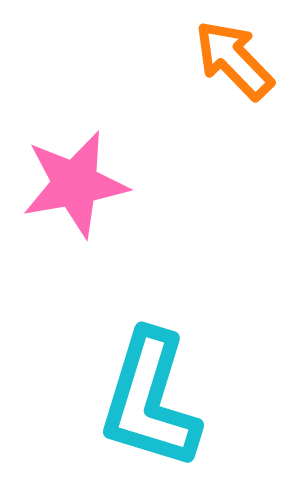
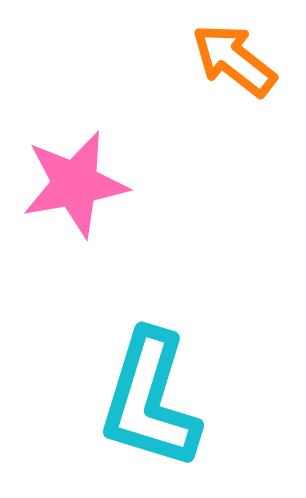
orange arrow: rotated 8 degrees counterclockwise
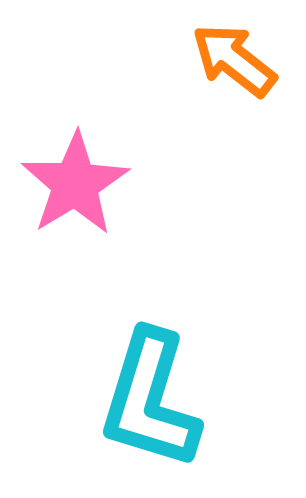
pink star: rotated 21 degrees counterclockwise
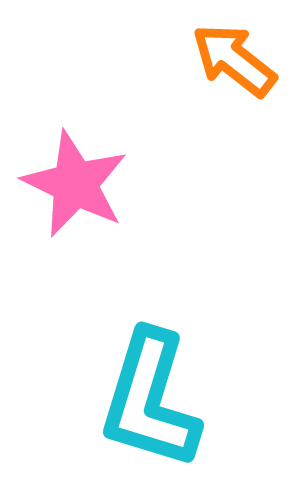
pink star: rotated 15 degrees counterclockwise
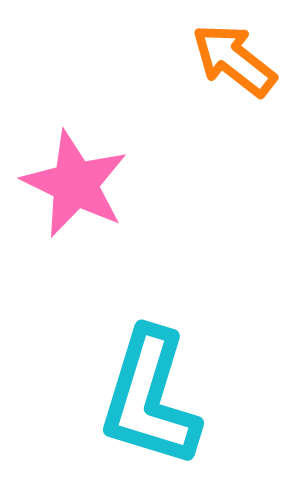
cyan L-shape: moved 2 px up
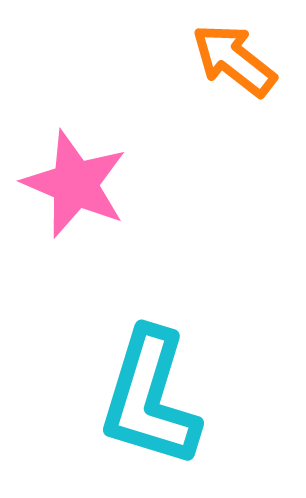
pink star: rotated 3 degrees counterclockwise
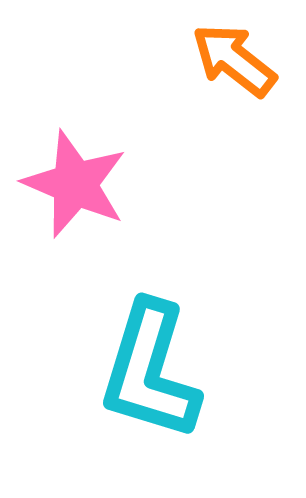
cyan L-shape: moved 27 px up
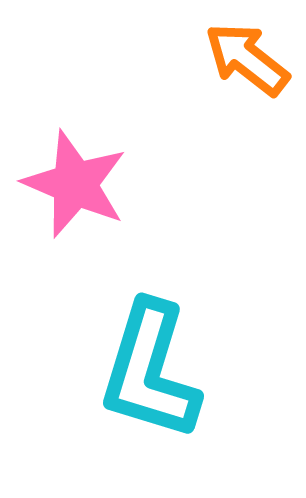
orange arrow: moved 13 px right, 1 px up
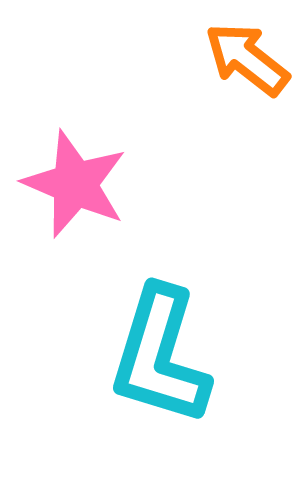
cyan L-shape: moved 10 px right, 15 px up
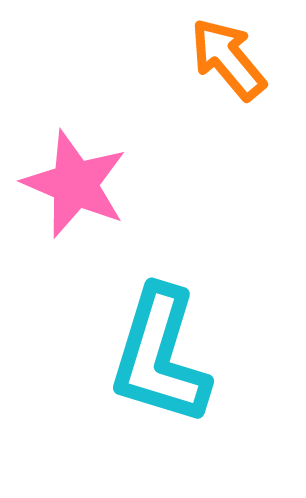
orange arrow: moved 19 px left; rotated 12 degrees clockwise
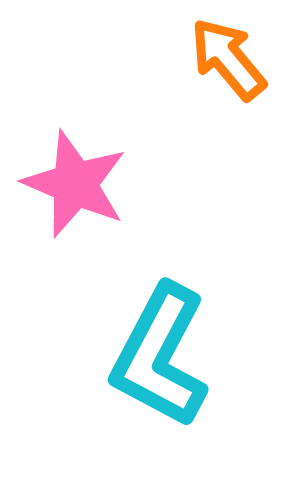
cyan L-shape: rotated 11 degrees clockwise
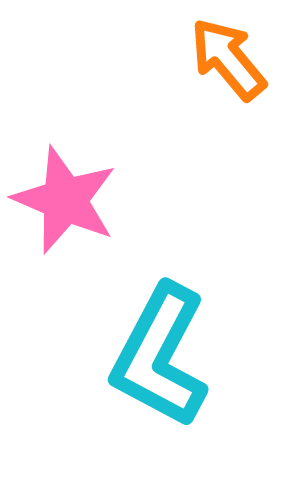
pink star: moved 10 px left, 16 px down
